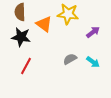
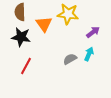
orange triangle: rotated 18 degrees clockwise
cyan arrow: moved 4 px left, 8 px up; rotated 104 degrees counterclockwise
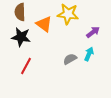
orange triangle: rotated 18 degrees counterclockwise
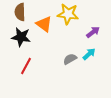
cyan arrow: rotated 24 degrees clockwise
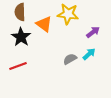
black star: rotated 24 degrees clockwise
red line: moved 8 px left; rotated 42 degrees clockwise
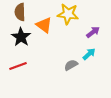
orange triangle: moved 1 px down
gray semicircle: moved 1 px right, 6 px down
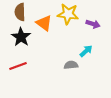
orange triangle: moved 2 px up
purple arrow: moved 8 px up; rotated 56 degrees clockwise
cyan arrow: moved 3 px left, 3 px up
gray semicircle: rotated 24 degrees clockwise
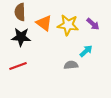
yellow star: moved 11 px down
purple arrow: rotated 24 degrees clockwise
black star: rotated 30 degrees counterclockwise
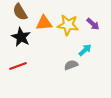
brown semicircle: rotated 30 degrees counterclockwise
orange triangle: rotated 42 degrees counterclockwise
black star: rotated 24 degrees clockwise
cyan arrow: moved 1 px left, 1 px up
gray semicircle: rotated 16 degrees counterclockwise
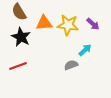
brown semicircle: moved 1 px left
